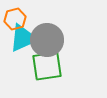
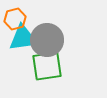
cyan triangle: rotated 16 degrees clockwise
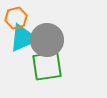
orange hexagon: moved 1 px right, 1 px up
cyan triangle: rotated 16 degrees counterclockwise
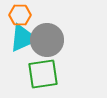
orange hexagon: moved 4 px right, 3 px up; rotated 15 degrees clockwise
green square: moved 4 px left, 8 px down
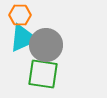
gray circle: moved 1 px left, 5 px down
green square: rotated 16 degrees clockwise
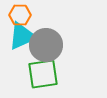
cyan triangle: moved 1 px left, 2 px up
green square: rotated 16 degrees counterclockwise
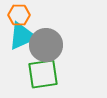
orange hexagon: moved 1 px left
